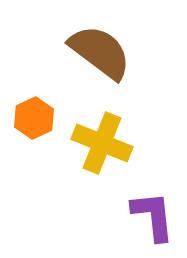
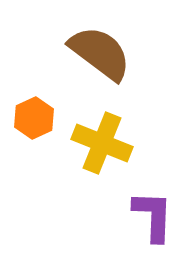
brown semicircle: moved 1 px down
purple L-shape: rotated 8 degrees clockwise
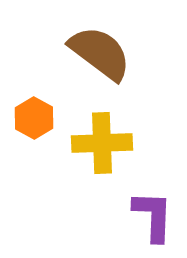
orange hexagon: rotated 6 degrees counterclockwise
yellow cross: rotated 24 degrees counterclockwise
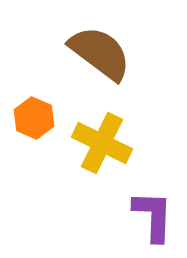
orange hexagon: rotated 6 degrees counterclockwise
yellow cross: rotated 28 degrees clockwise
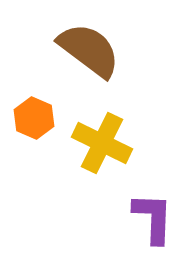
brown semicircle: moved 11 px left, 3 px up
purple L-shape: moved 2 px down
